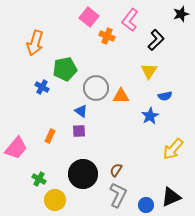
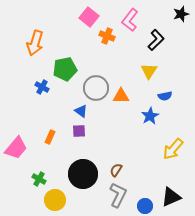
orange rectangle: moved 1 px down
blue circle: moved 1 px left, 1 px down
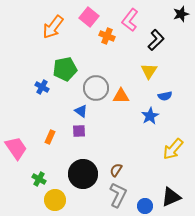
orange arrow: moved 18 px right, 16 px up; rotated 20 degrees clockwise
pink trapezoid: rotated 75 degrees counterclockwise
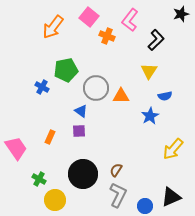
green pentagon: moved 1 px right, 1 px down
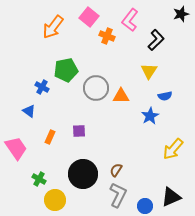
blue triangle: moved 52 px left
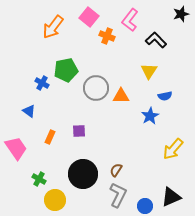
black L-shape: rotated 90 degrees counterclockwise
blue cross: moved 4 px up
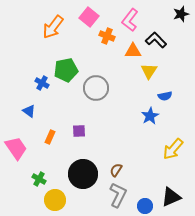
orange triangle: moved 12 px right, 45 px up
